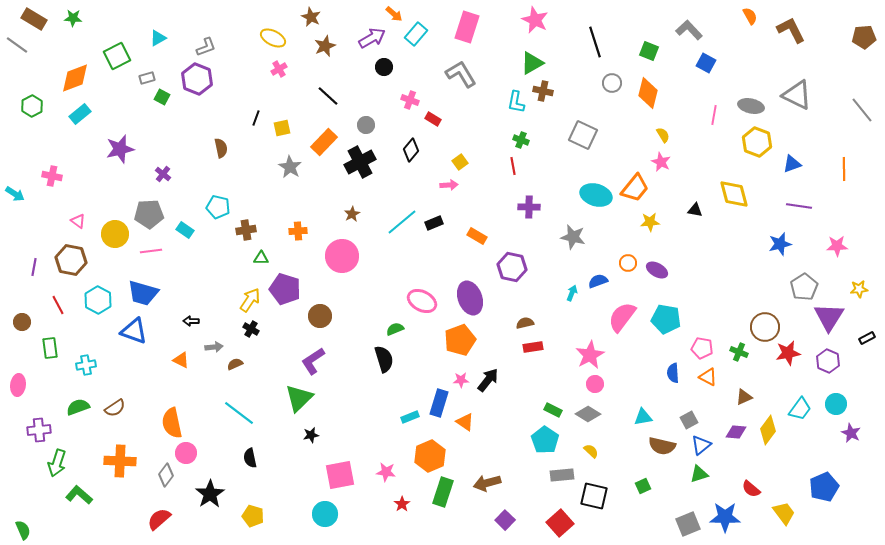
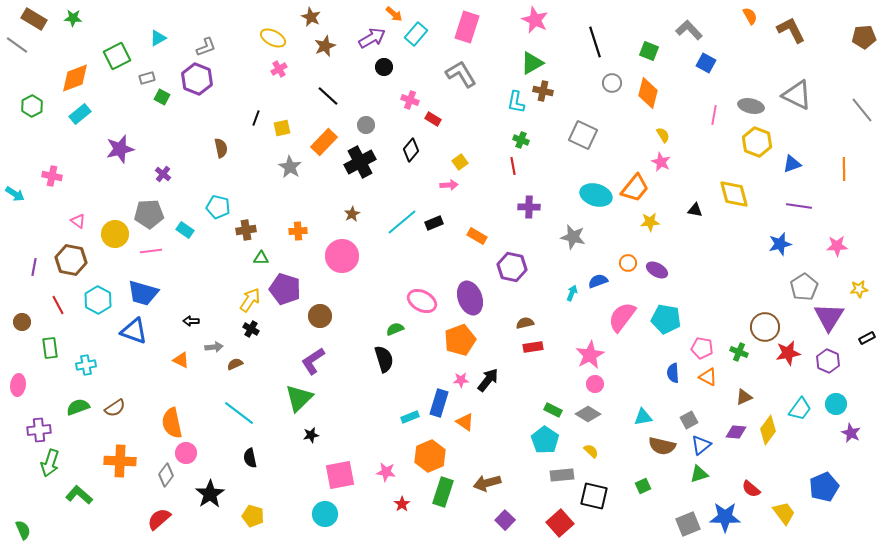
green arrow at (57, 463): moved 7 px left
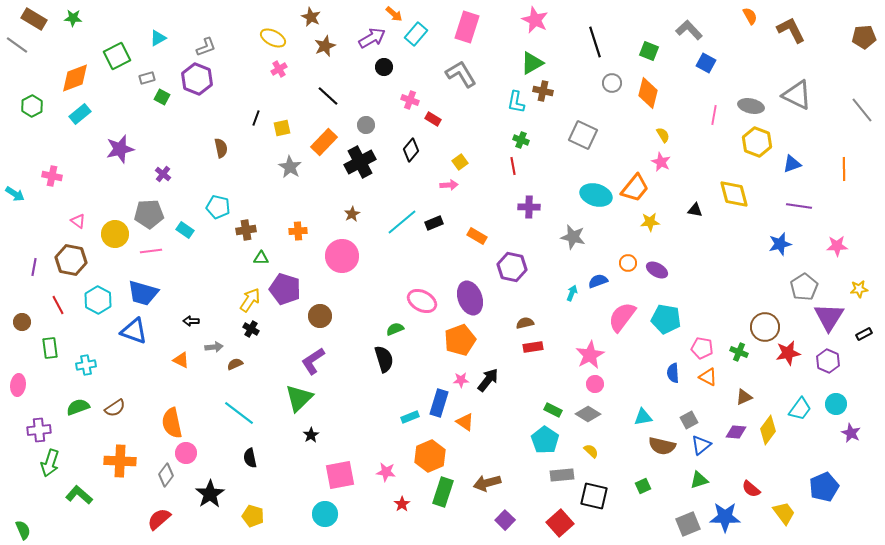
black rectangle at (867, 338): moved 3 px left, 4 px up
black star at (311, 435): rotated 21 degrees counterclockwise
green triangle at (699, 474): moved 6 px down
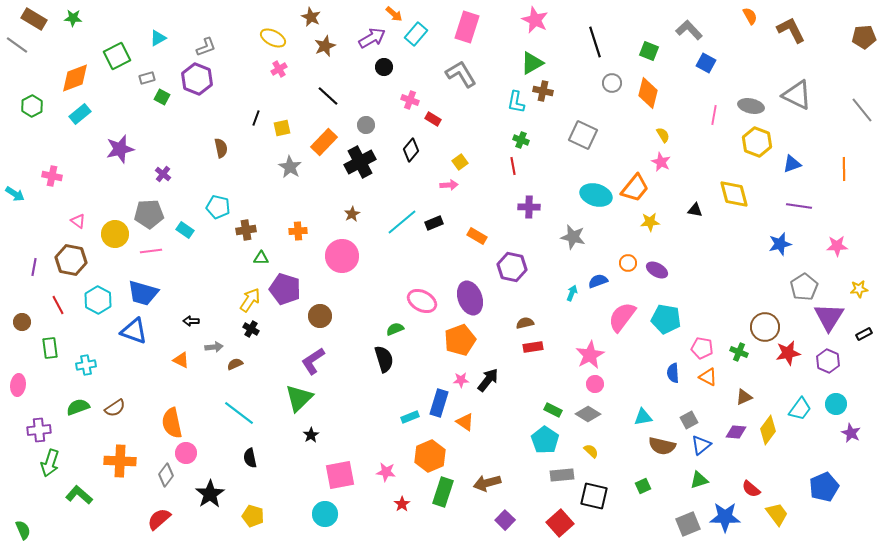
yellow trapezoid at (784, 513): moved 7 px left, 1 px down
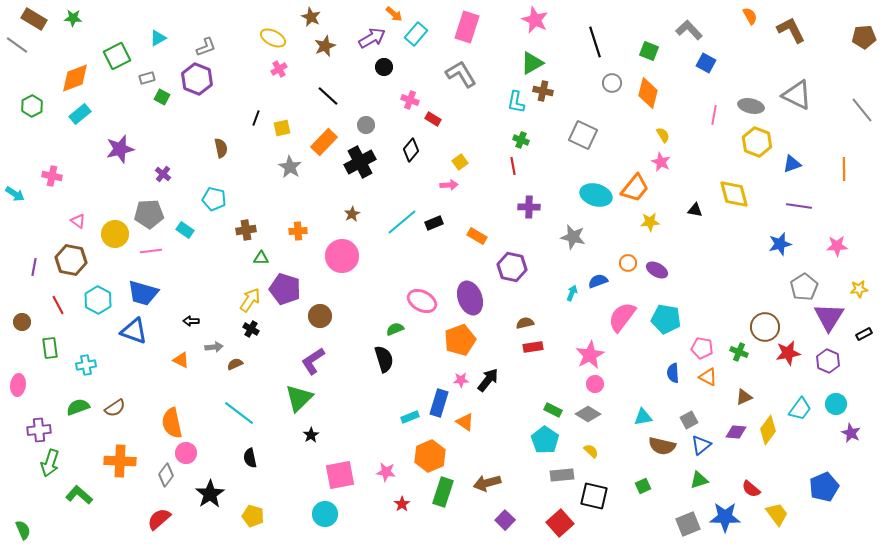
cyan pentagon at (218, 207): moved 4 px left, 8 px up
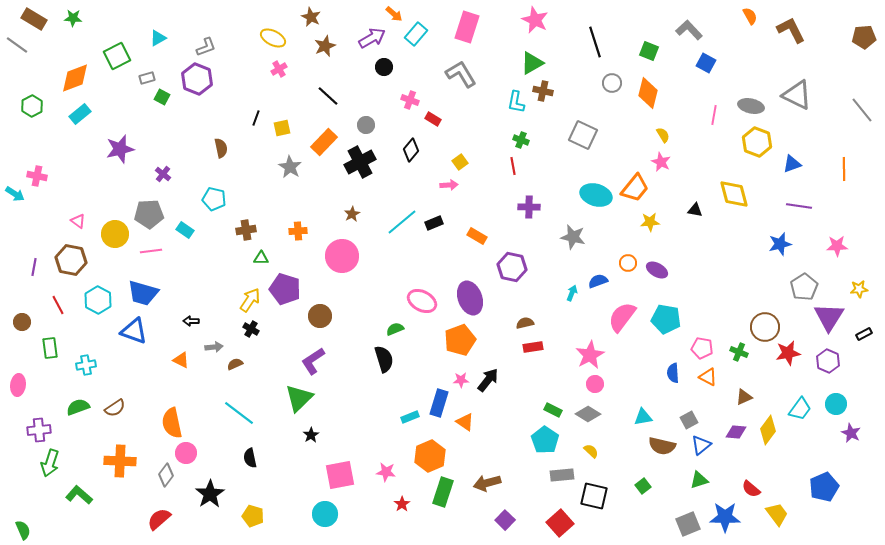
pink cross at (52, 176): moved 15 px left
green square at (643, 486): rotated 14 degrees counterclockwise
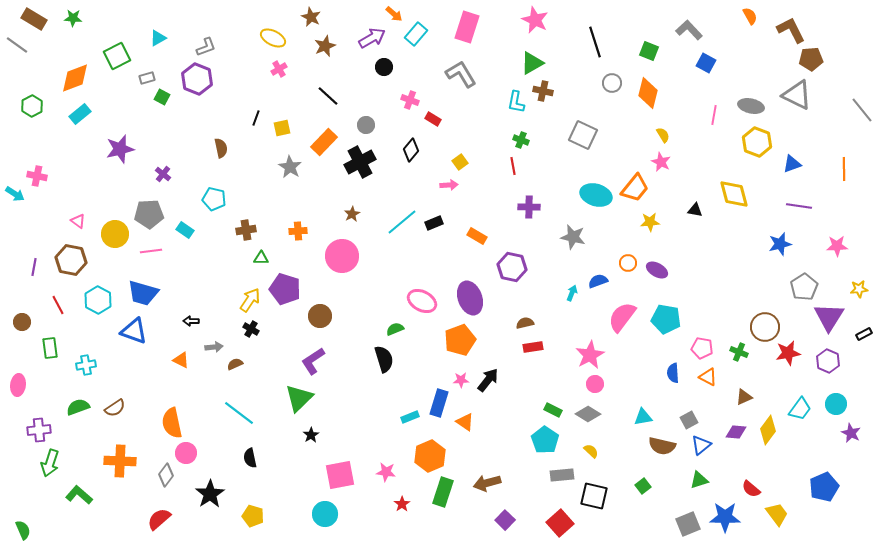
brown pentagon at (864, 37): moved 53 px left, 22 px down
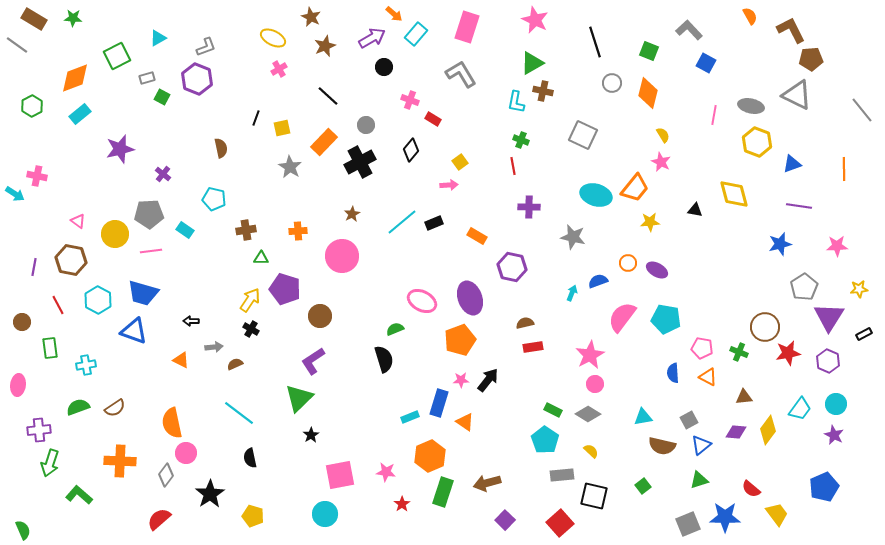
brown triangle at (744, 397): rotated 18 degrees clockwise
purple star at (851, 433): moved 17 px left, 2 px down
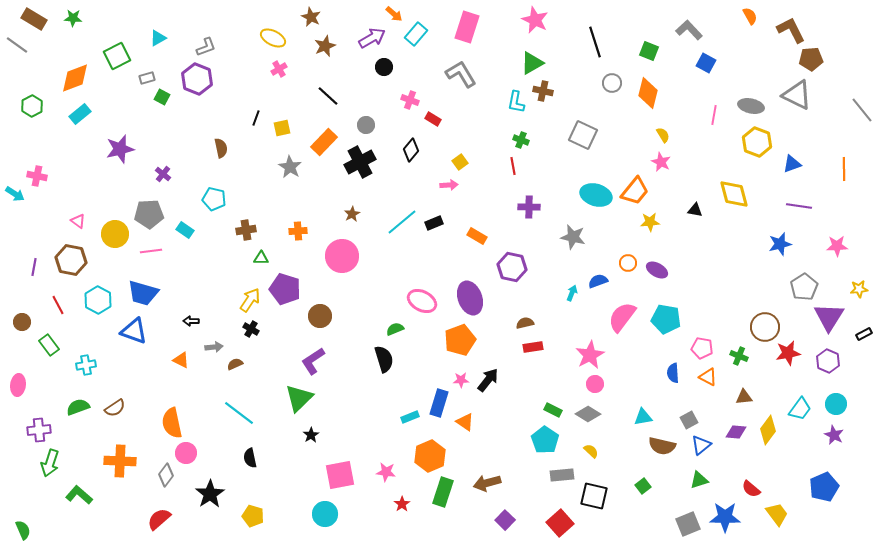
orange trapezoid at (635, 188): moved 3 px down
green rectangle at (50, 348): moved 1 px left, 3 px up; rotated 30 degrees counterclockwise
green cross at (739, 352): moved 4 px down
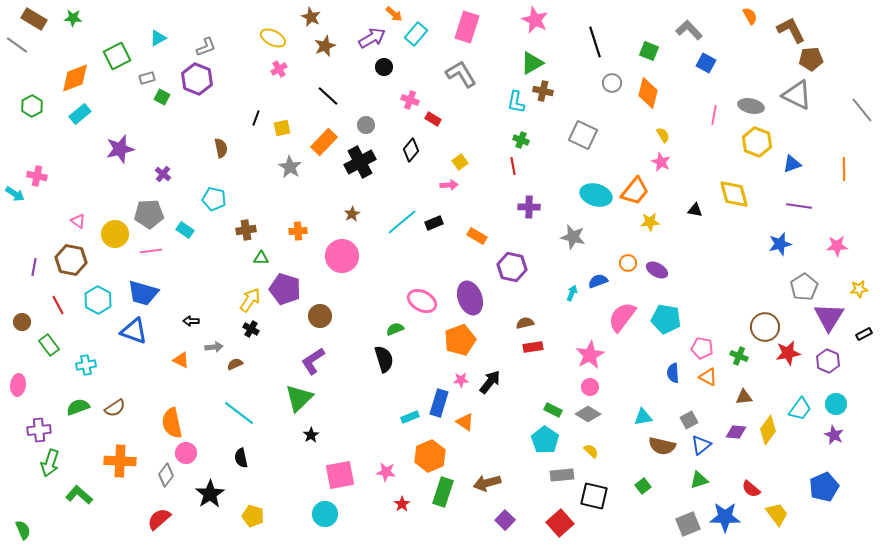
black arrow at (488, 380): moved 2 px right, 2 px down
pink circle at (595, 384): moved 5 px left, 3 px down
black semicircle at (250, 458): moved 9 px left
